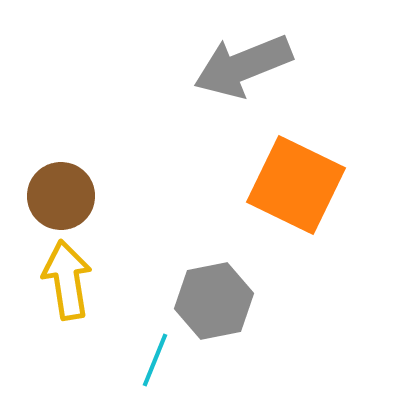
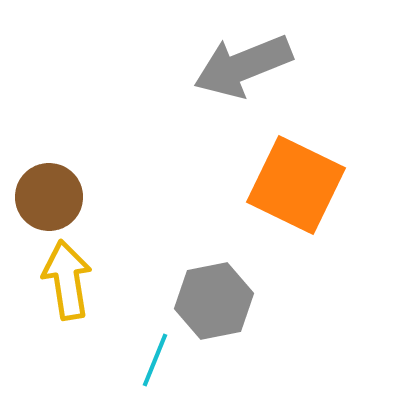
brown circle: moved 12 px left, 1 px down
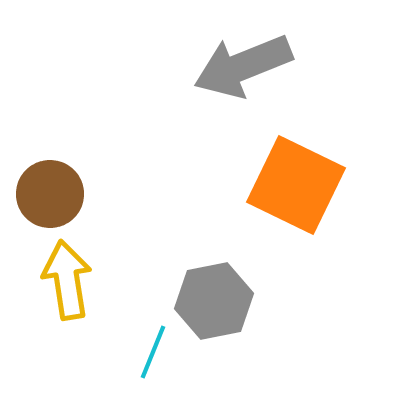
brown circle: moved 1 px right, 3 px up
cyan line: moved 2 px left, 8 px up
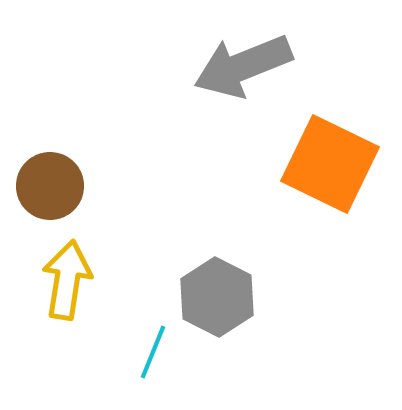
orange square: moved 34 px right, 21 px up
brown circle: moved 8 px up
yellow arrow: rotated 18 degrees clockwise
gray hexagon: moved 3 px right, 4 px up; rotated 22 degrees counterclockwise
